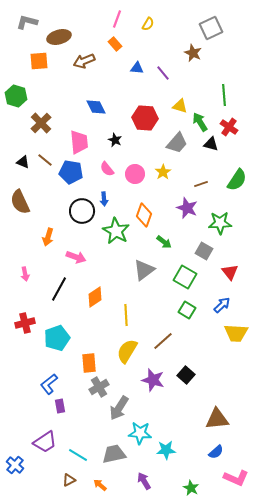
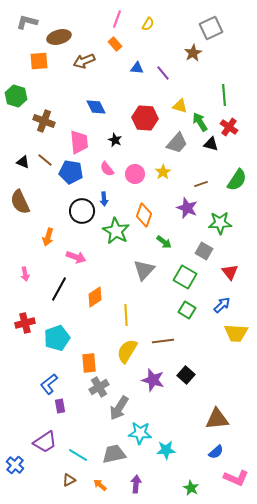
brown star at (193, 53): rotated 18 degrees clockwise
brown cross at (41, 123): moved 3 px right, 2 px up; rotated 25 degrees counterclockwise
gray triangle at (144, 270): rotated 10 degrees counterclockwise
brown line at (163, 341): rotated 35 degrees clockwise
purple arrow at (144, 481): moved 8 px left, 3 px down; rotated 36 degrees clockwise
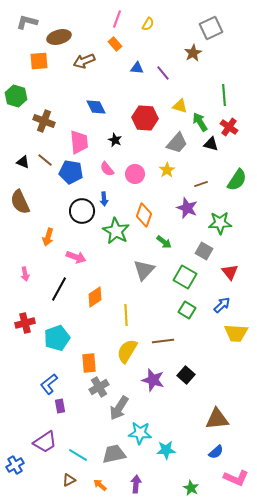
yellow star at (163, 172): moved 4 px right, 2 px up
blue cross at (15, 465): rotated 18 degrees clockwise
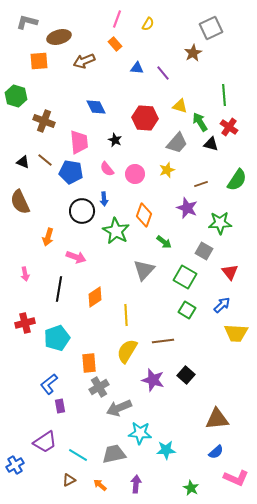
yellow star at (167, 170): rotated 14 degrees clockwise
black line at (59, 289): rotated 20 degrees counterclockwise
gray arrow at (119, 408): rotated 35 degrees clockwise
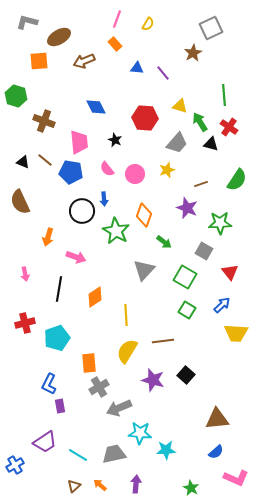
brown ellipse at (59, 37): rotated 15 degrees counterclockwise
blue L-shape at (49, 384): rotated 25 degrees counterclockwise
brown triangle at (69, 480): moved 5 px right, 6 px down; rotated 16 degrees counterclockwise
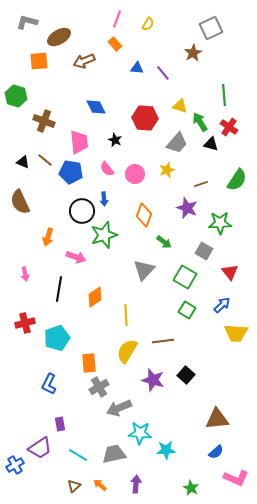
green star at (116, 231): moved 12 px left, 4 px down; rotated 24 degrees clockwise
purple rectangle at (60, 406): moved 18 px down
purple trapezoid at (45, 442): moved 5 px left, 6 px down
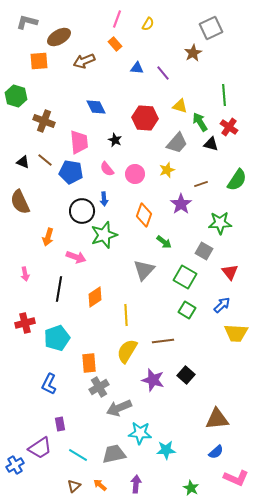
purple star at (187, 208): moved 6 px left, 4 px up; rotated 15 degrees clockwise
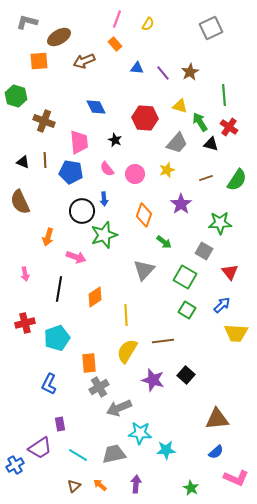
brown star at (193, 53): moved 3 px left, 19 px down
brown line at (45, 160): rotated 49 degrees clockwise
brown line at (201, 184): moved 5 px right, 6 px up
